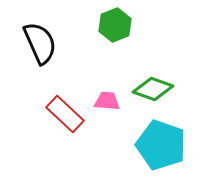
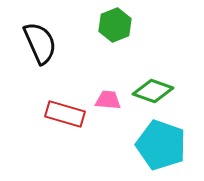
green diamond: moved 2 px down
pink trapezoid: moved 1 px right, 1 px up
red rectangle: rotated 27 degrees counterclockwise
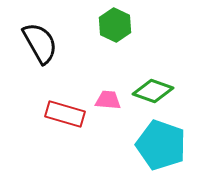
green hexagon: rotated 12 degrees counterclockwise
black semicircle: rotated 6 degrees counterclockwise
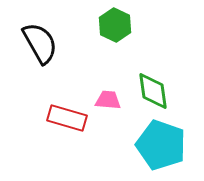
green diamond: rotated 63 degrees clockwise
red rectangle: moved 2 px right, 4 px down
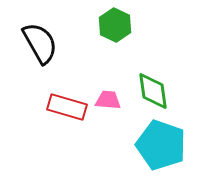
red rectangle: moved 11 px up
